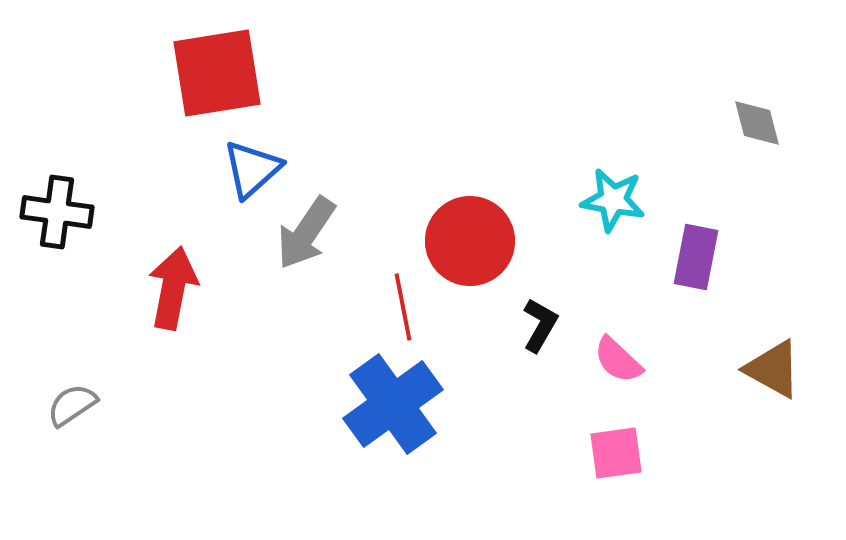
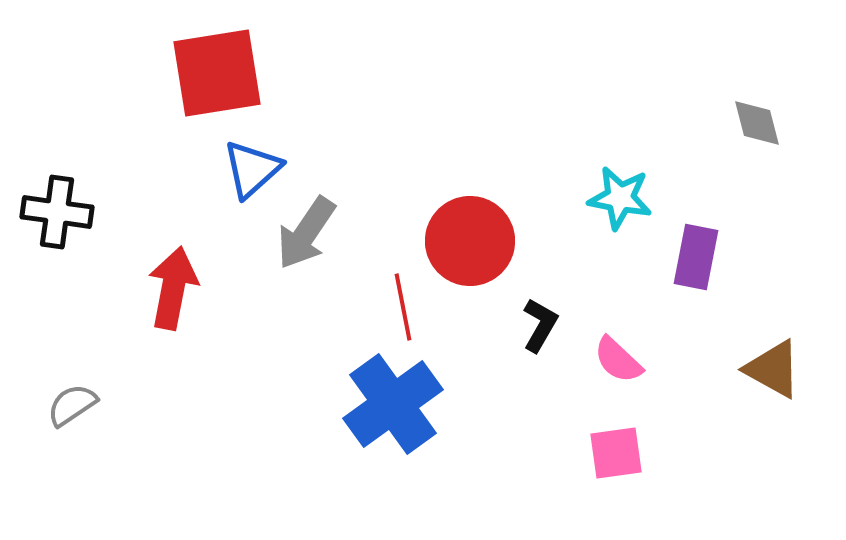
cyan star: moved 7 px right, 2 px up
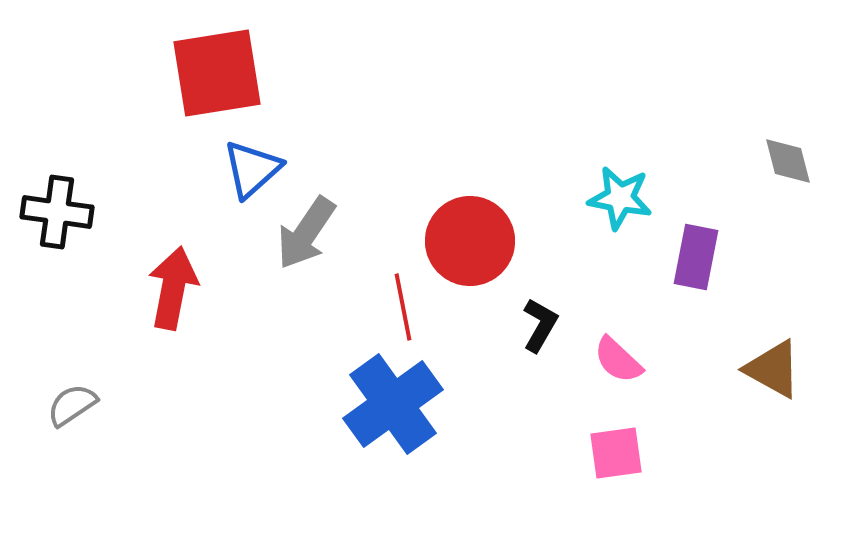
gray diamond: moved 31 px right, 38 px down
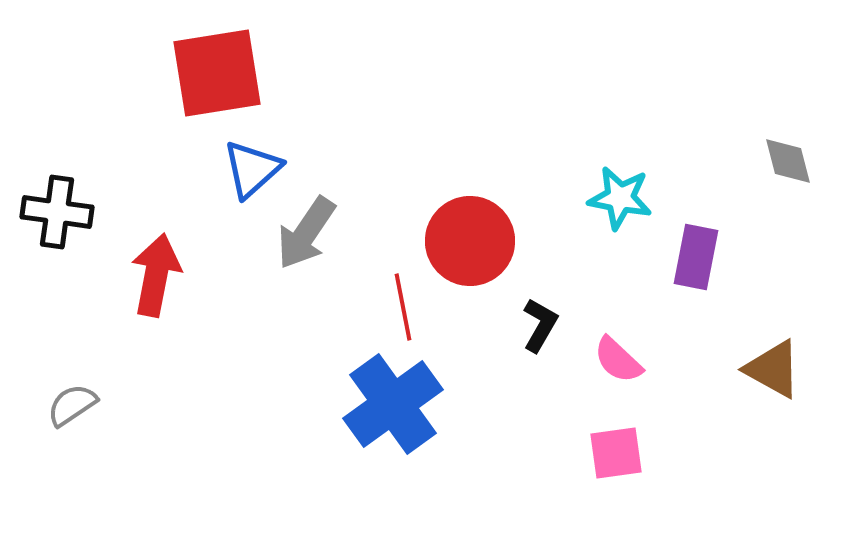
red arrow: moved 17 px left, 13 px up
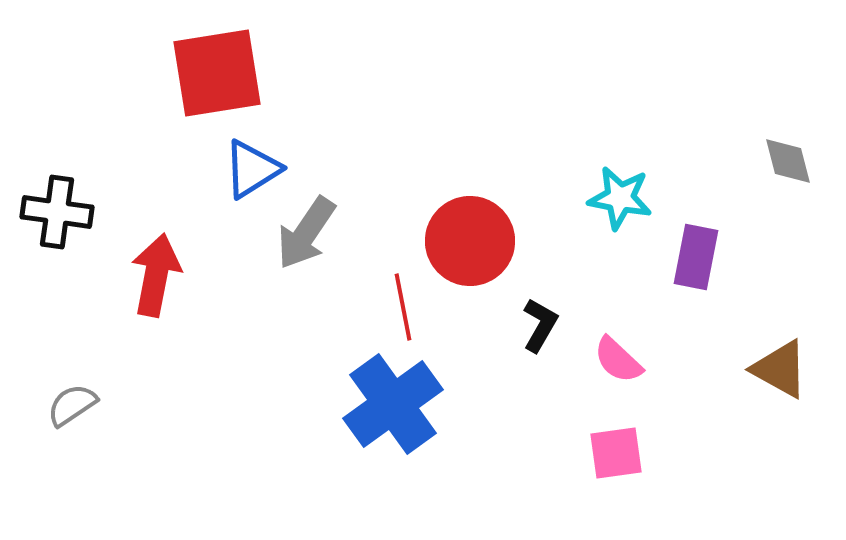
blue triangle: rotated 10 degrees clockwise
brown triangle: moved 7 px right
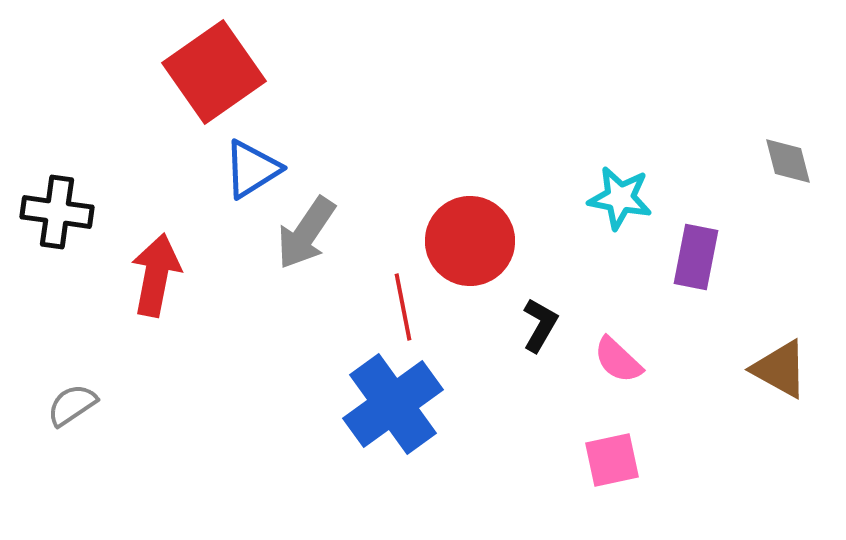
red square: moved 3 px left, 1 px up; rotated 26 degrees counterclockwise
pink square: moved 4 px left, 7 px down; rotated 4 degrees counterclockwise
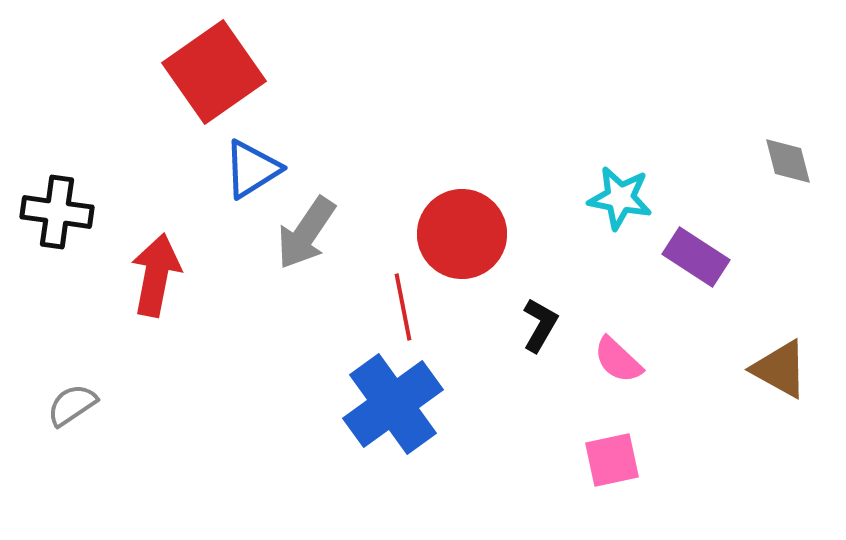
red circle: moved 8 px left, 7 px up
purple rectangle: rotated 68 degrees counterclockwise
